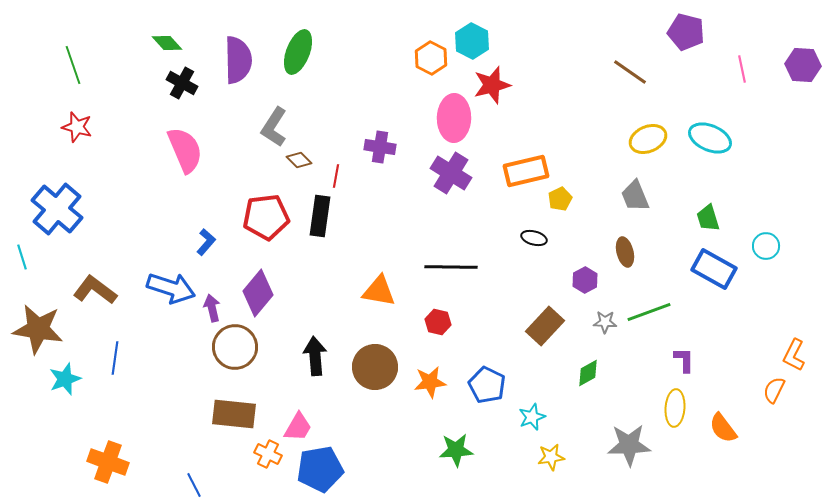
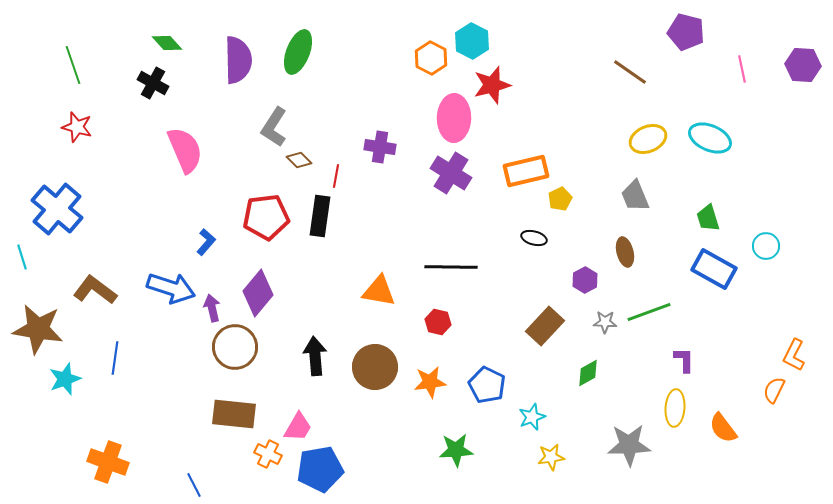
black cross at (182, 83): moved 29 px left
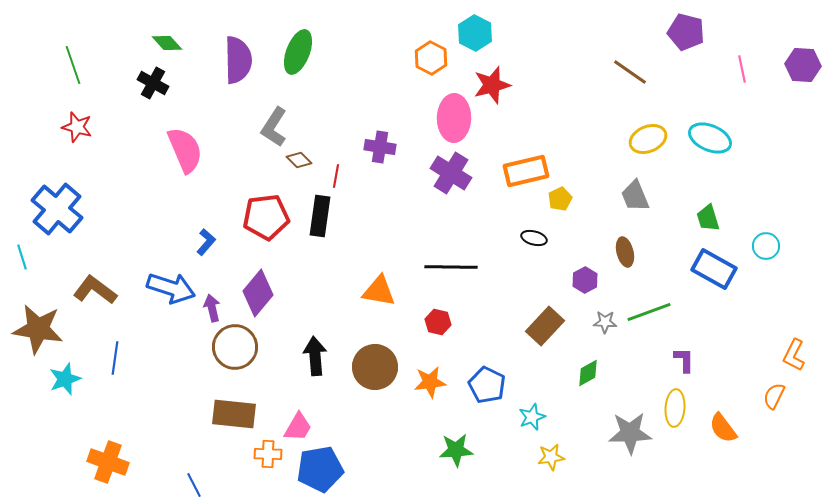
cyan hexagon at (472, 41): moved 3 px right, 8 px up
orange semicircle at (774, 390): moved 6 px down
gray star at (629, 445): moved 1 px right, 12 px up
orange cross at (268, 454): rotated 24 degrees counterclockwise
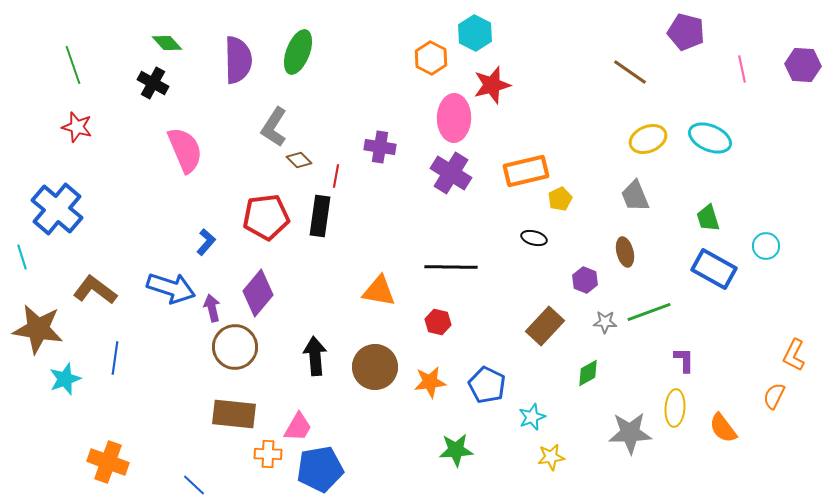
purple hexagon at (585, 280): rotated 10 degrees counterclockwise
blue line at (194, 485): rotated 20 degrees counterclockwise
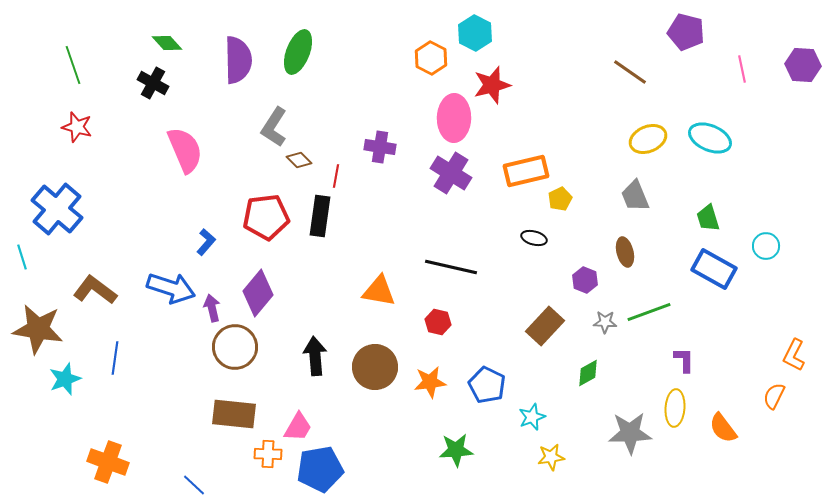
black line at (451, 267): rotated 12 degrees clockwise
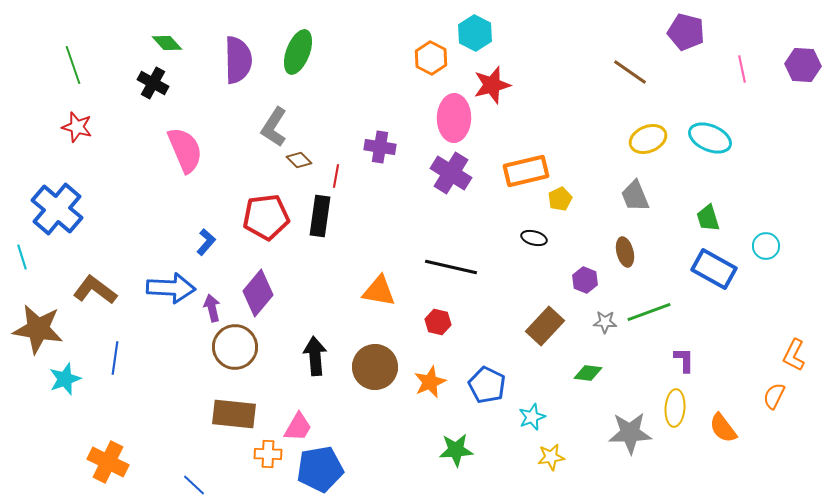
blue arrow at (171, 288): rotated 15 degrees counterclockwise
green diamond at (588, 373): rotated 36 degrees clockwise
orange star at (430, 382): rotated 16 degrees counterclockwise
orange cross at (108, 462): rotated 6 degrees clockwise
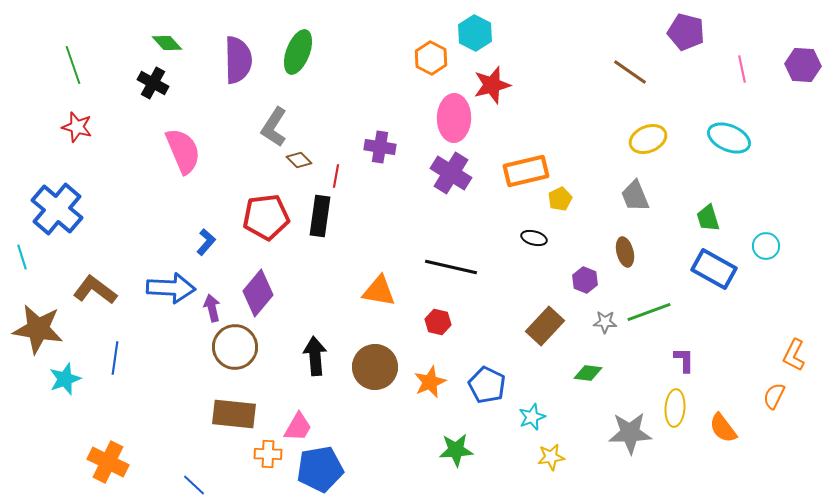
cyan ellipse at (710, 138): moved 19 px right
pink semicircle at (185, 150): moved 2 px left, 1 px down
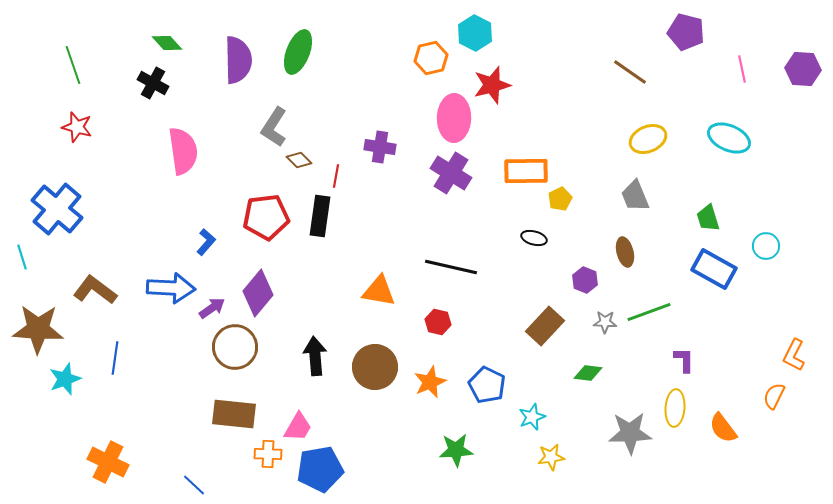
orange hexagon at (431, 58): rotated 20 degrees clockwise
purple hexagon at (803, 65): moved 4 px down
pink semicircle at (183, 151): rotated 15 degrees clockwise
orange rectangle at (526, 171): rotated 12 degrees clockwise
purple arrow at (212, 308): rotated 68 degrees clockwise
brown star at (38, 329): rotated 6 degrees counterclockwise
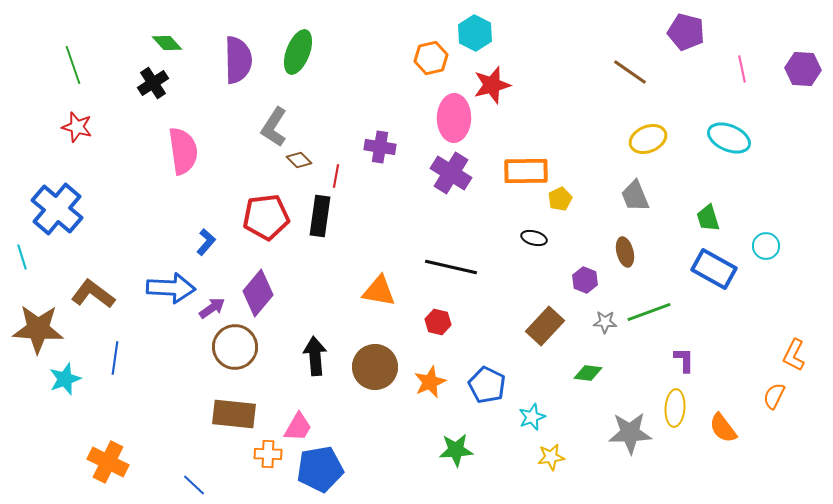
black cross at (153, 83): rotated 28 degrees clockwise
brown L-shape at (95, 290): moved 2 px left, 4 px down
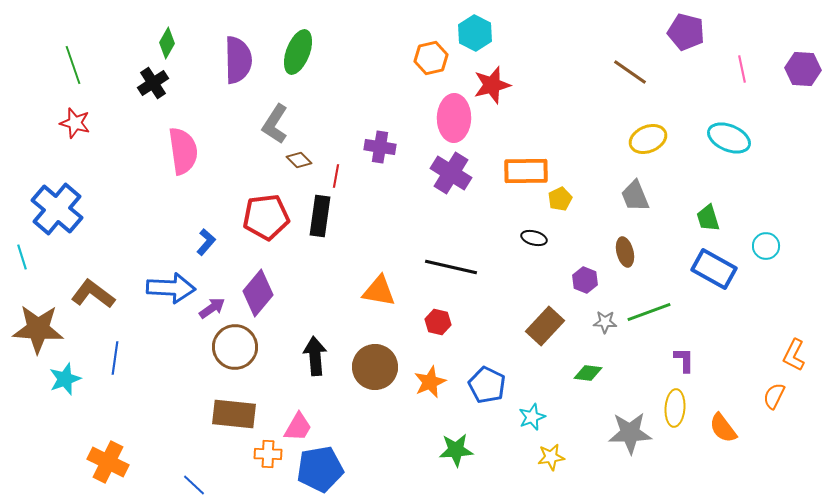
green diamond at (167, 43): rotated 72 degrees clockwise
red star at (77, 127): moved 2 px left, 4 px up
gray L-shape at (274, 127): moved 1 px right, 3 px up
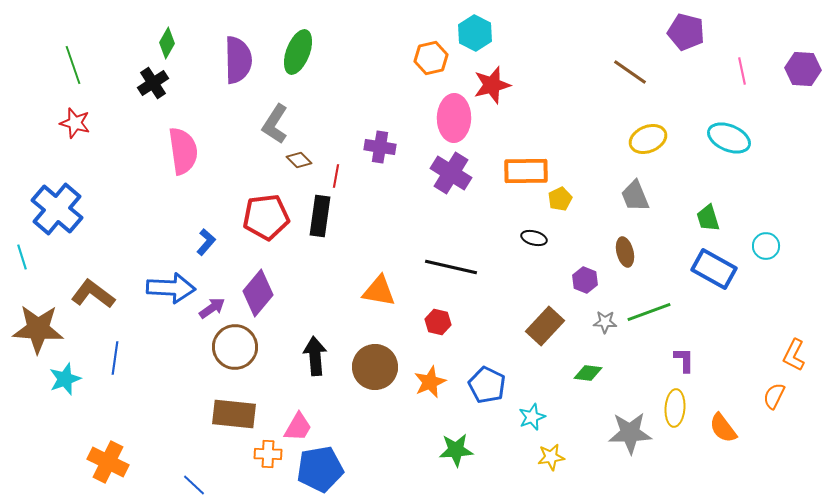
pink line at (742, 69): moved 2 px down
